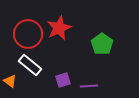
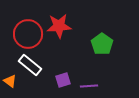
red star: moved 2 px up; rotated 20 degrees clockwise
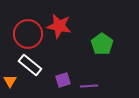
red star: rotated 15 degrees clockwise
orange triangle: rotated 24 degrees clockwise
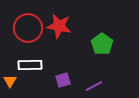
red circle: moved 6 px up
white rectangle: rotated 40 degrees counterclockwise
purple line: moved 5 px right; rotated 24 degrees counterclockwise
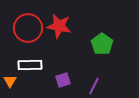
purple line: rotated 36 degrees counterclockwise
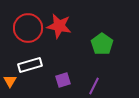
white rectangle: rotated 15 degrees counterclockwise
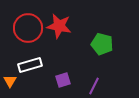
green pentagon: rotated 20 degrees counterclockwise
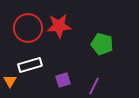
red star: rotated 15 degrees counterclockwise
